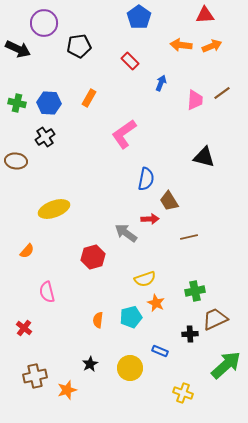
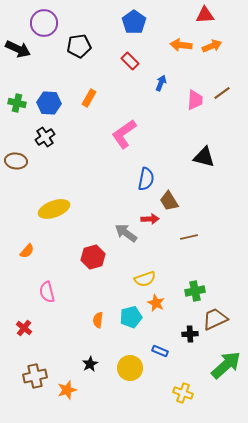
blue pentagon at (139, 17): moved 5 px left, 5 px down
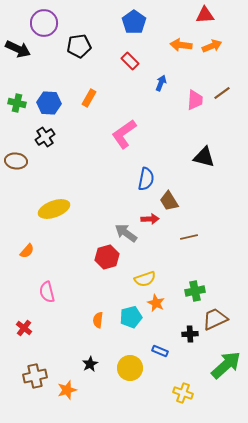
red hexagon at (93, 257): moved 14 px right
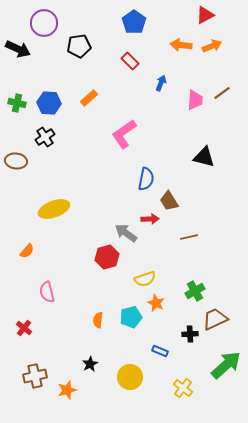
red triangle at (205, 15): rotated 24 degrees counterclockwise
orange rectangle at (89, 98): rotated 18 degrees clockwise
green cross at (195, 291): rotated 18 degrees counterclockwise
yellow circle at (130, 368): moved 9 px down
yellow cross at (183, 393): moved 5 px up; rotated 18 degrees clockwise
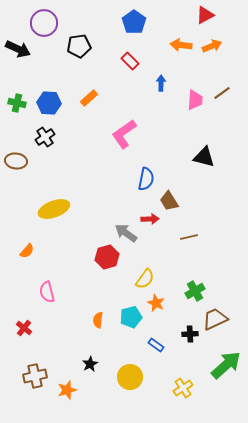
blue arrow at (161, 83): rotated 21 degrees counterclockwise
yellow semicircle at (145, 279): rotated 35 degrees counterclockwise
blue rectangle at (160, 351): moved 4 px left, 6 px up; rotated 14 degrees clockwise
yellow cross at (183, 388): rotated 18 degrees clockwise
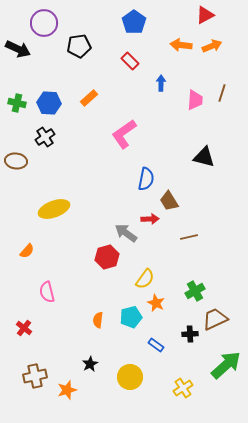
brown line at (222, 93): rotated 36 degrees counterclockwise
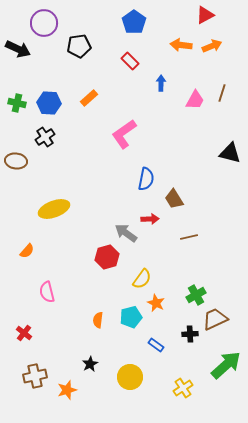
pink trapezoid at (195, 100): rotated 25 degrees clockwise
black triangle at (204, 157): moved 26 px right, 4 px up
brown trapezoid at (169, 201): moved 5 px right, 2 px up
yellow semicircle at (145, 279): moved 3 px left
green cross at (195, 291): moved 1 px right, 4 px down
red cross at (24, 328): moved 5 px down
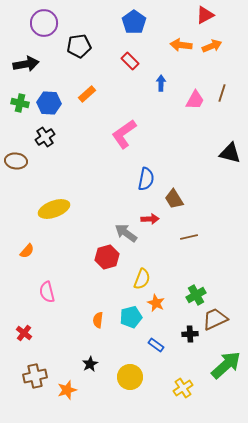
black arrow at (18, 49): moved 8 px right, 15 px down; rotated 35 degrees counterclockwise
orange rectangle at (89, 98): moved 2 px left, 4 px up
green cross at (17, 103): moved 3 px right
yellow semicircle at (142, 279): rotated 15 degrees counterclockwise
